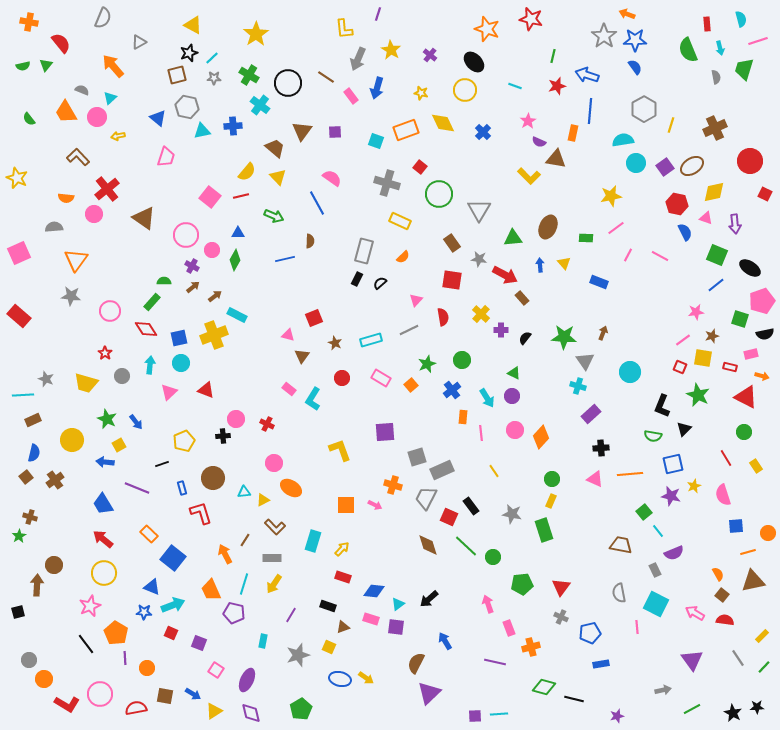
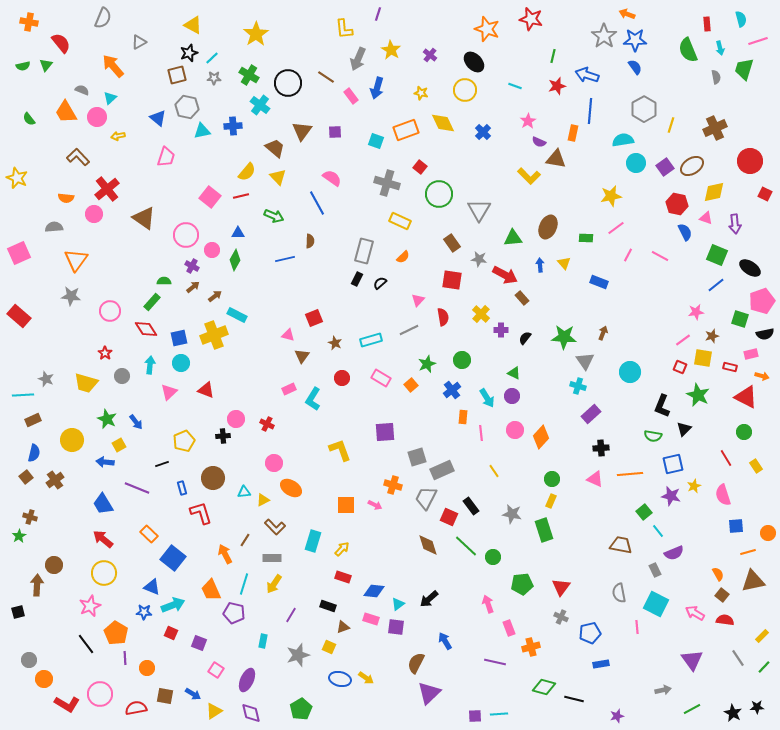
pink triangle at (416, 300): moved 2 px right
pink rectangle at (289, 389): rotated 64 degrees counterclockwise
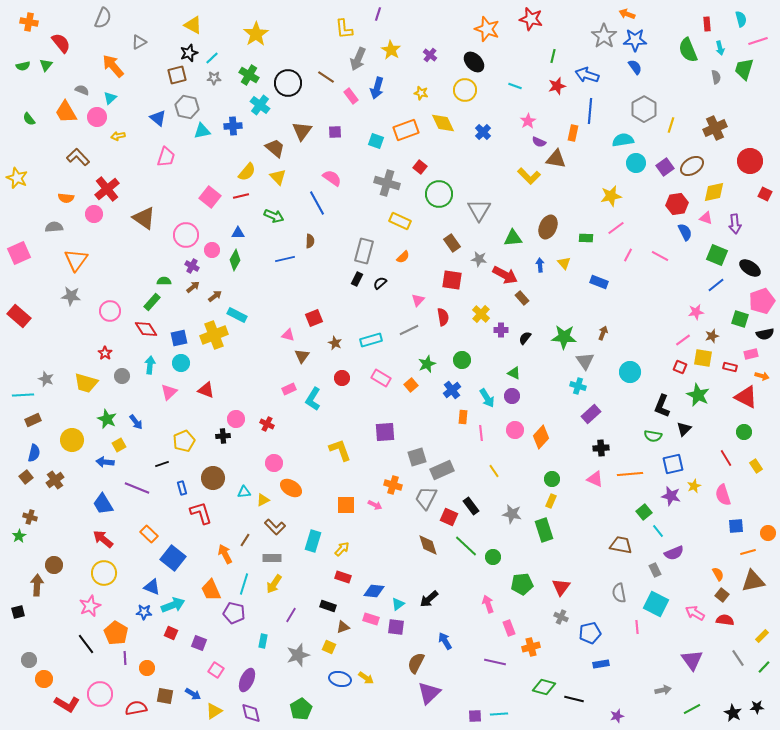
red hexagon at (677, 204): rotated 20 degrees counterclockwise
